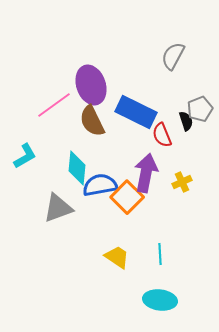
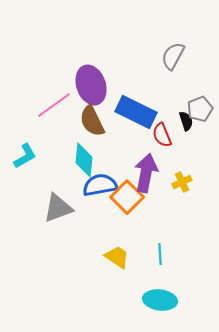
cyan diamond: moved 7 px right, 8 px up
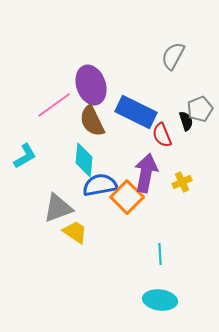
yellow trapezoid: moved 42 px left, 25 px up
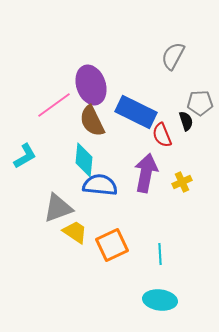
gray pentagon: moved 6 px up; rotated 20 degrees clockwise
blue semicircle: rotated 16 degrees clockwise
orange square: moved 15 px left, 48 px down; rotated 20 degrees clockwise
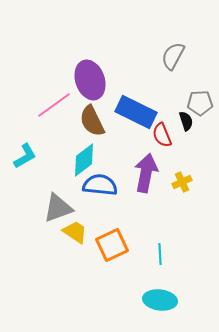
purple ellipse: moved 1 px left, 5 px up
cyan diamond: rotated 48 degrees clockwise
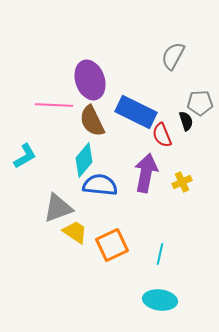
pink line: rotated 39 degrees clockwise
cyan diamond: rotated 12 degrees counterclockwise
cyan line: rotated 15 degrees clockwise
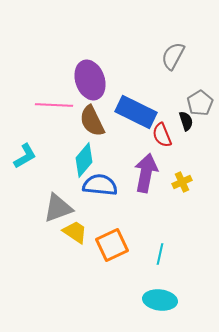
gray pentagon: rotated 30 degrees counterclockwise
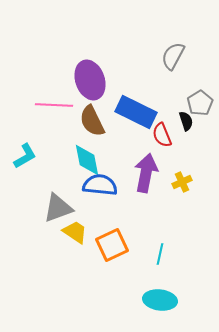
cyan diamond: moved 3 px right; rotated 52 degrees counterclockwise
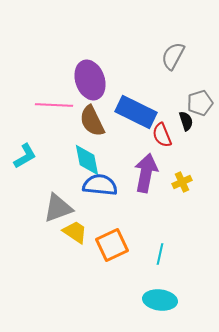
gray pentagon: rotated 15 degrees clockwise
